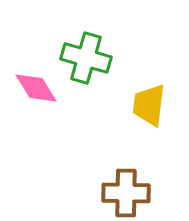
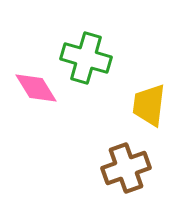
brown cross: moved 25 px up; rotated 21 degrees counterclockwise
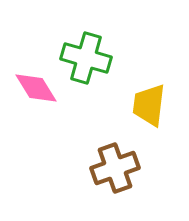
brown cross: moved 11 px left
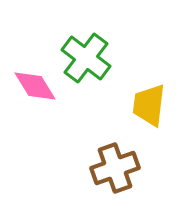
green cross: rotated 21 degrees clockwise
pink diamond: moved 1 px left, 2 px up
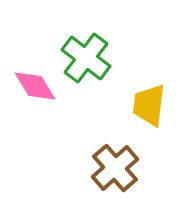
brown cross: rotated 21 degrees counterclockwise
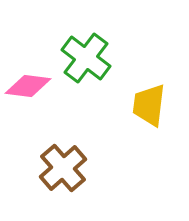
pink diamond: moved 7 px left; rotated 51 degrees counterclockwise
brown cross: moved 52 px left
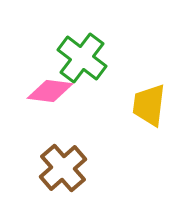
green cross: moved 4 px left
pink diamond: moved 22 px right, 5 px down
